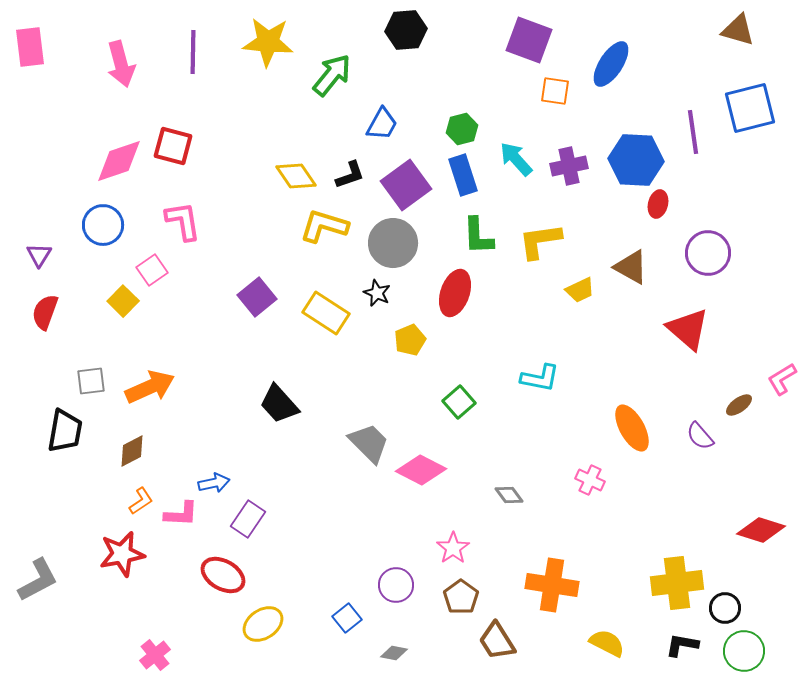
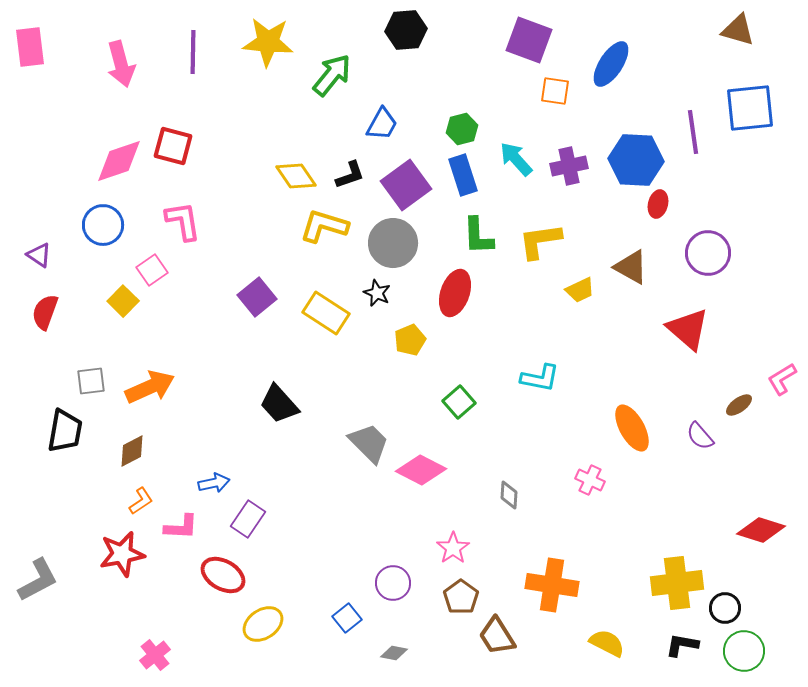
blue square at (750, 108): rotated 8 degrees clockwise
purple triangle at (39, 255): rotated 28 degrees counterclockwise
gray diamond at (509, 495): rotated 40 degrees clockwise
pink L-shape at (181, 514): moved 13 px down
purple circle at (396, 585): moved 3 px left, 2 px up
brown trapezoid at (497, 641): moved 5 px up
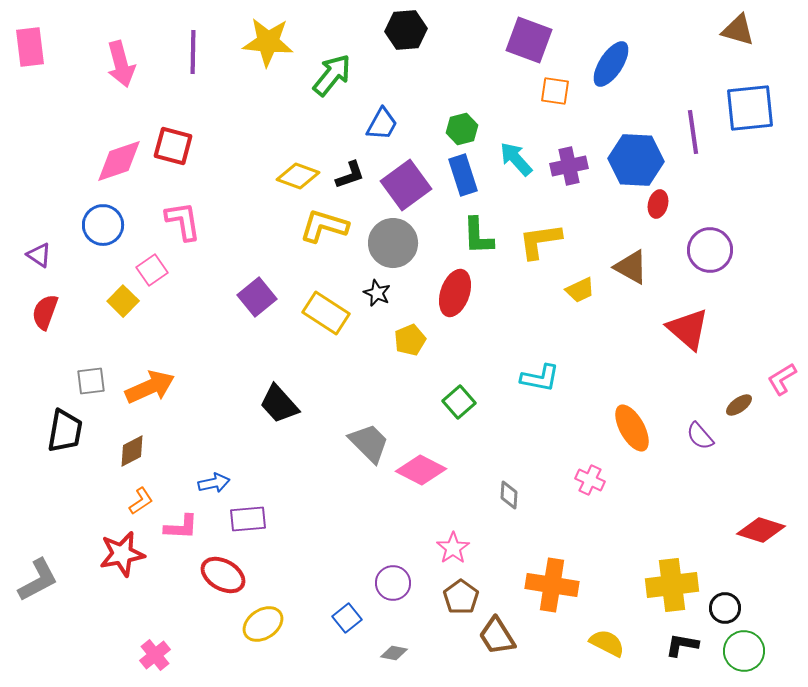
yellow diamond at (296, 176): moved 2 px right; rotated 36 degrees counterclockwise
purple circle at (708, 253): moved 2 px right, 3 px up
purple rectangle at (248, 519): rotated 51 degrees clockwise
yellow cross at (677, 583): moved 5 px left, 2 px down
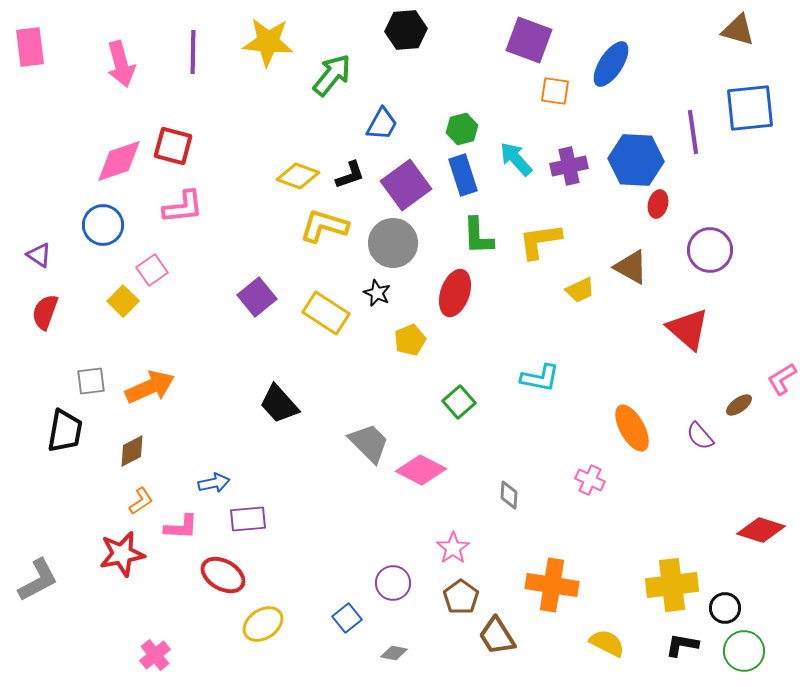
pink L-shape at (183, 221): moved 14 px up; rotated 93 degrees clockwise
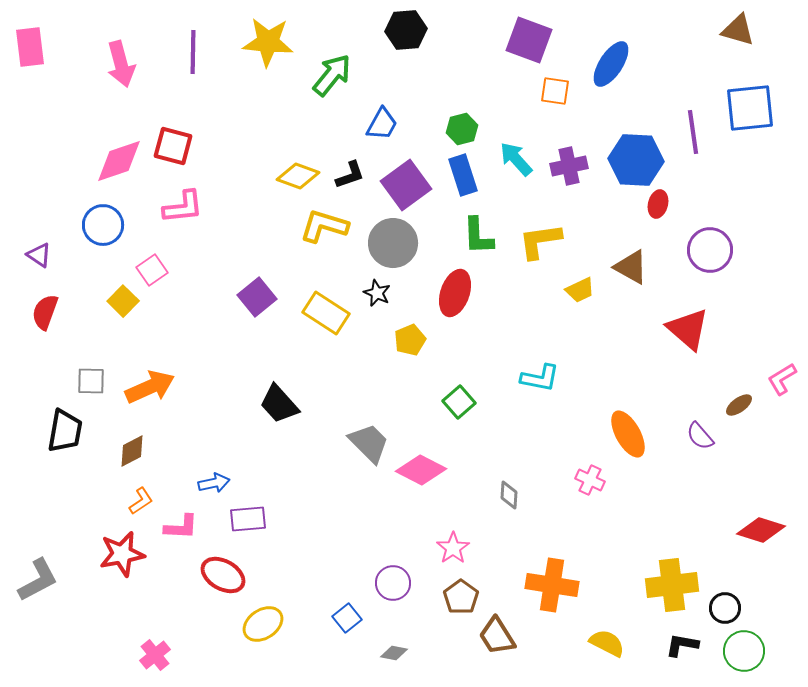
gray square at (91, 381): rotated 8 degrees clockwise
orange ellipse at (632, 428): moved 4 px left, 6 px down
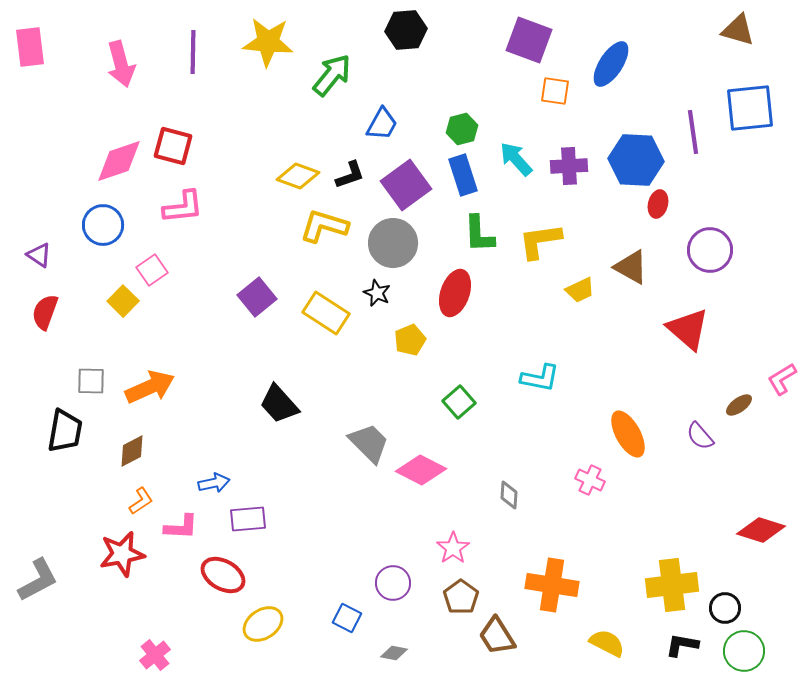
purple cross at (569, 166): rotated 9 degrees clockwise
green L-shape at (478, 236): moved 1 px right, 2 px up
blue square at (347, 618): rotated 24 degrees counterclockwise
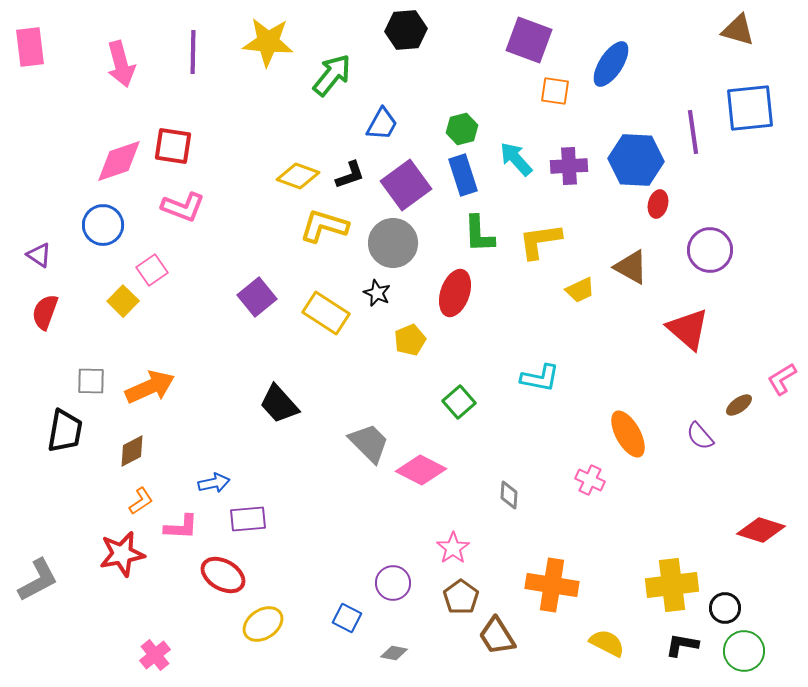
red square at (173, 146): rotated 6 degrees counterclockwise
pink L-shape at (183, 207): rotated 27 degrees clockwise
